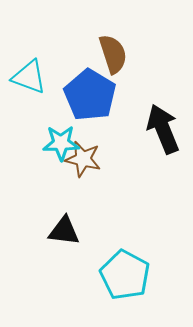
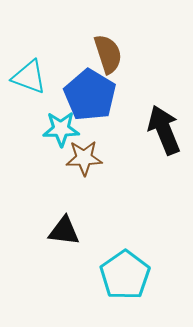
brown semicircle: moved 5 px left
black arrow: moved 1 px right, 1 px down
cyan star: moved 14 px up
brown star: moved 1 px right, 1 px up; rotated 15 degrees counterclockwise
cyan pentagon: rotated 9 degrees clockwise
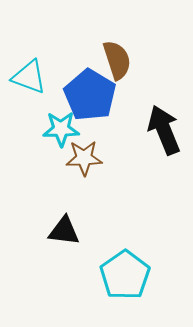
brown semicircle: moved 9 px right, 6 px down
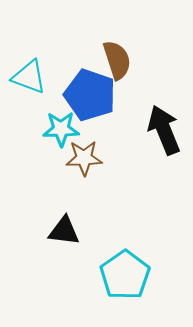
blue pentagon: rotated 12 degrees counterclockwise
